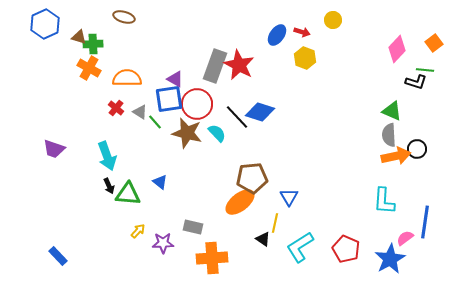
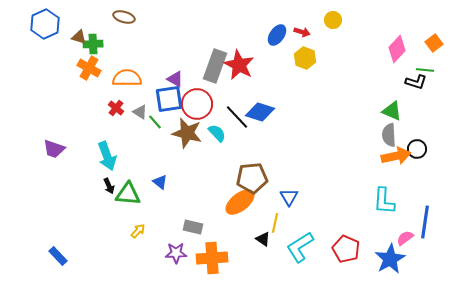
purple star at (163, 243): moved 13 px right, 10 px down
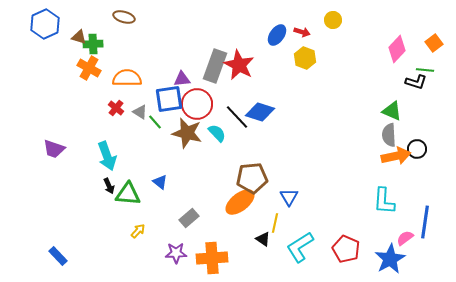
purple triangle at (175, 79): moved 7 px right; rotated 36 degrees counterclockwise
gray rectangle at (193, 227): moved 4 px left, 9 px up; rotated 54 degrees counterclockwise
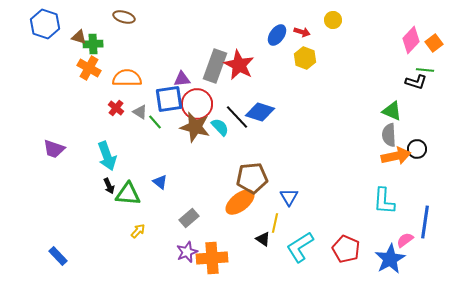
blue hexagon at (45, 24): rotated 16 degrees counterclockwise
pink diamond at (397, 49): moved 14 px right, 9 px up
brown star at (187, 133): moved 8 px right, 6 px up
cyan semicircle at (217, 133): moved 3 px right, 6 px up
pink semicircle at (405, 238): moved 2 px down
purple star at (176, 253): moved 11 px right, 1 px up; rotated 20 degrees counterclockwise
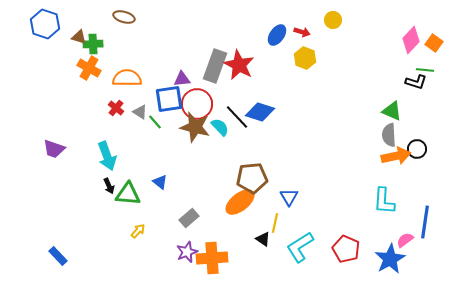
orange square at (434, 43): rotated 18 degrees counterclockwise
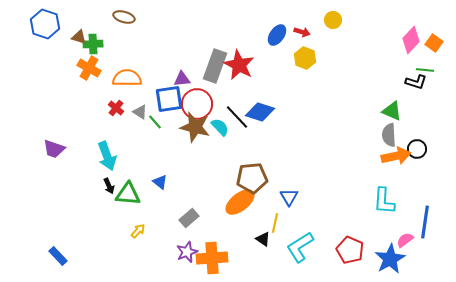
red pentagon at (346, 249): moved 4 px right, 1 px down
